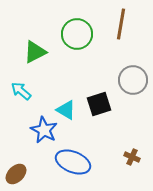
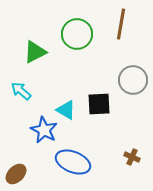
black square: rotated 15 degrees clockwise
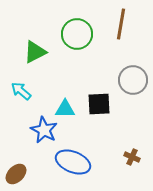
cyan triangle: moved 1 px left, 1 px up; rotated 30 degrees counterclockwise
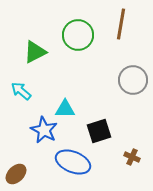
green circle: moved 1 px right, 1 px down
black square: moved 27 px down; rotated 15 degrees counterclockwise
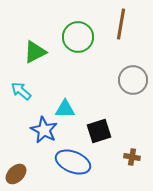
green circle: moved 2 px down
brown cross: rotated 14 degrees counterclockwise
